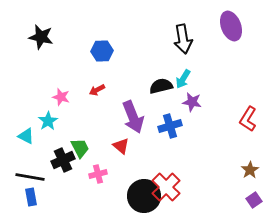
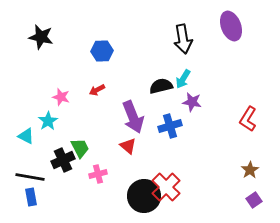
red triangle: moved 7 px right
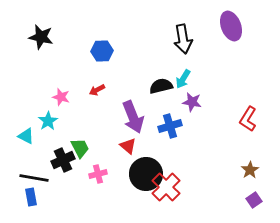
black line: moved 4 px right, 1 px down
black circle: moved 2 px right, 22 px up
